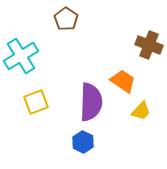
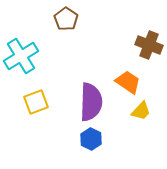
orange trapezoid: moved 5 px right, 1 px down
blue hexagon: moved 8 px right, 3 px up
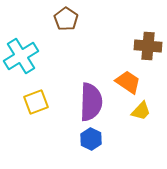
brown cross: moved 1 px left, 1 px down; rotated 16 degrees counterclockwise
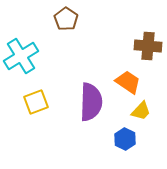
blue hexagon: moved 34 px right
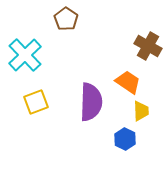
brown cross: rotated 24 degrees clockwise
cyan cross: moved 4 px right, 1 px up; rotated 12 degrees counterclockwise
yellow trapezoid: rotated 45 degrees counterclockwise
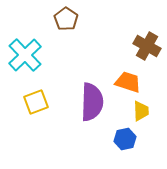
brown cross: moved 1 px left
orange trapezoid: rotated 16 degrees counterclockwise
purple semicircle: moved 1 px right
blue hexagon: rotated 20 degrees clockwise
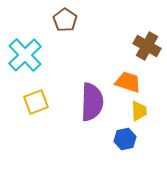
brown pentagon: moved 1 px left, 1 px down
yellow trapezoid: moved 2 px left
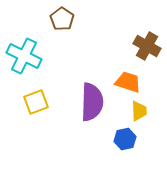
brown pentagon: moved 3 px left, 1 px up
cyan cross: moved 1 px left, 1 px down; rotated 20 degrees counterclockwise
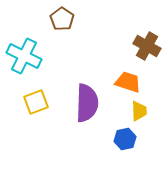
purple semicircle: moved 5 px left, 1 px down
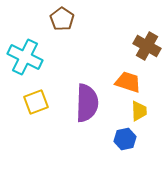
cyan cross: moved 1 px right, 1 px down
